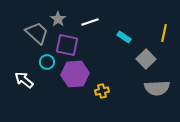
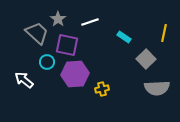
yellow cross: moved 2 px up
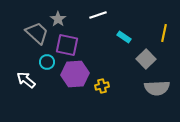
white line: moved 8 px right, 7 px up
white arrow: moved 2 px right
yellow cross: moved 3 px up
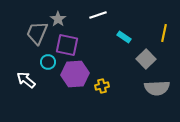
gray trapezoid: rotated 110 degrees counterclockwise
cyan circle: moved 1 px right
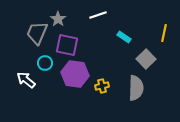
cyan circle: moved 3 px left, 1 px down
purple hexagon: rotated 12 degrees clockwise
gray semicircle: moved 21 px left; rotated 85 degrees counterclockwise
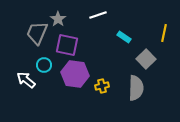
cyan circle: moved 1 px left, 2 px down
